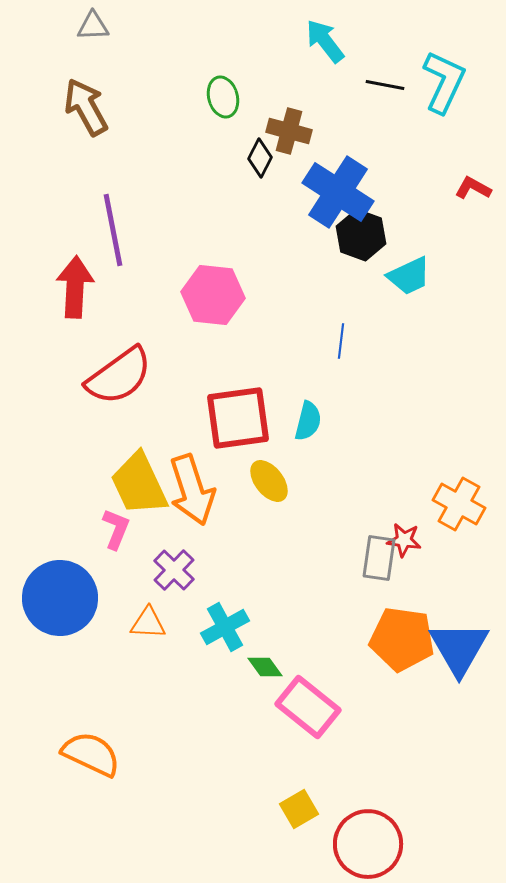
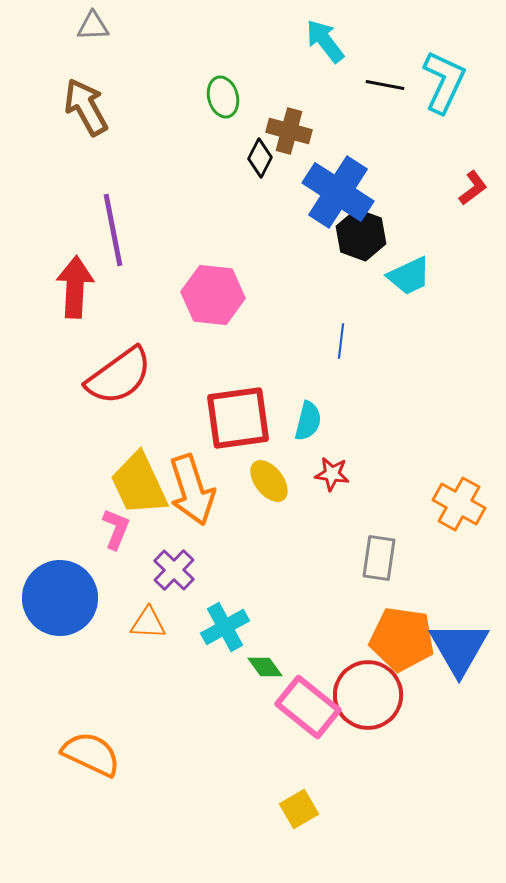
red L-shape: rotated 114 degrees clockwise
red star: moved 72 px left, 66 px up
red circle: moved 149 px up
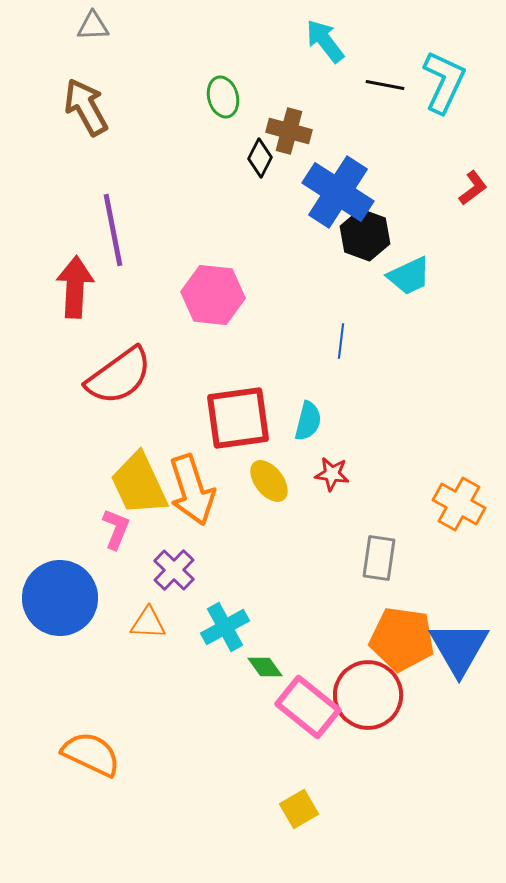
black hexagon: moved 4 px right
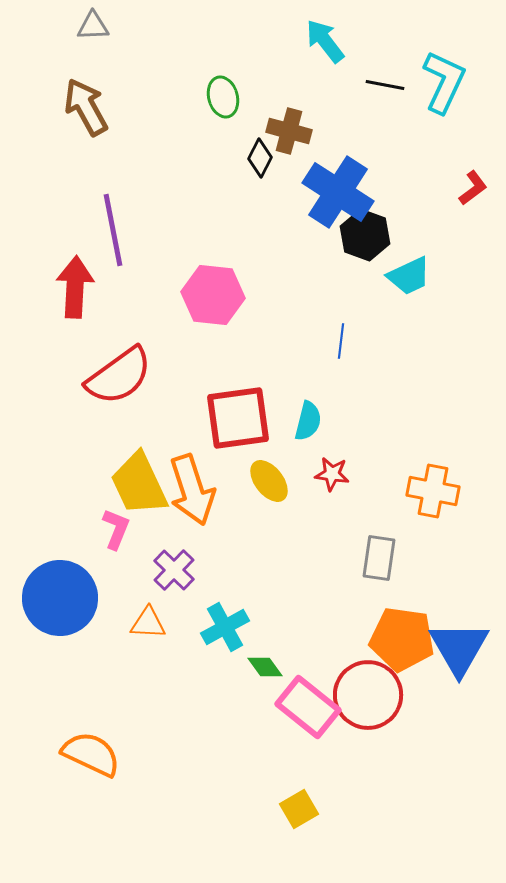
orange cross: moved 26 px left, 13 px up; rotated 18 degrees counterclockwise
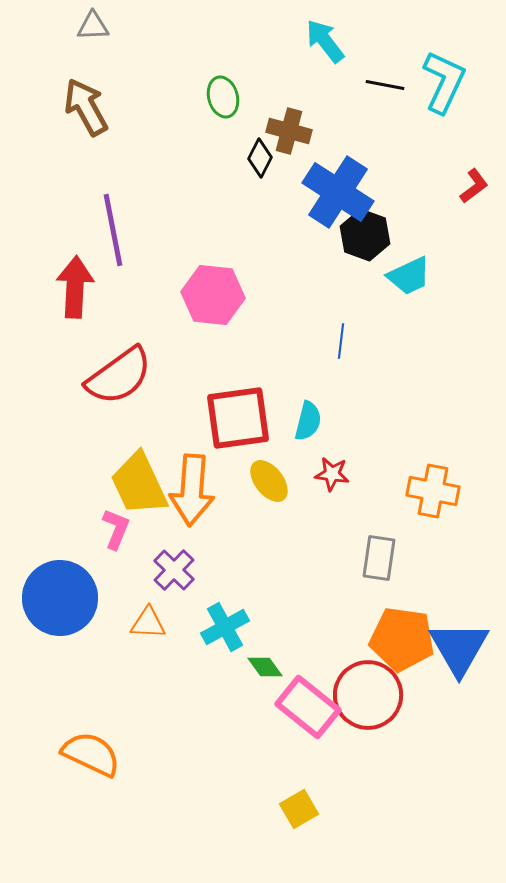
red L-shape: moved 1 px right, 2 px up
orange arrow: rotated 22 degrees clockwise
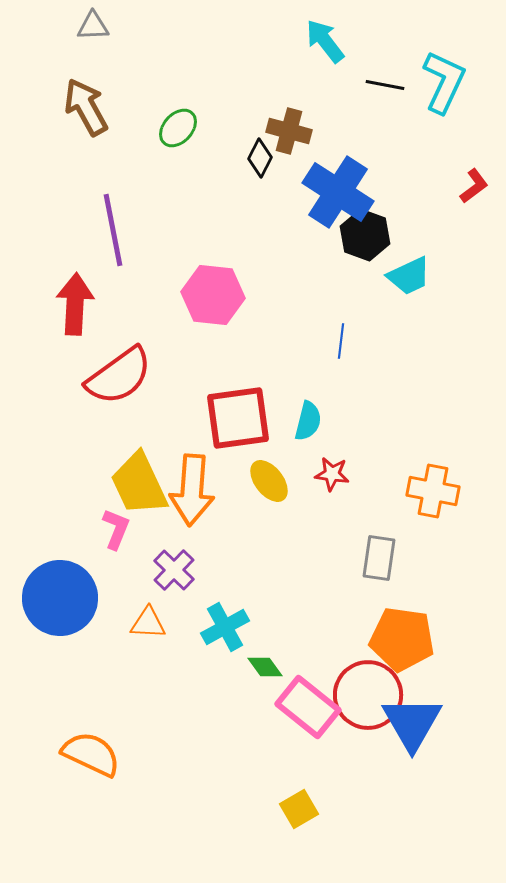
green ellipse: moved 45 px left, 31 px down; rotated 57 degrees clockwise
red arrow: moved 17 px down
blue triangle: moved 47 px left, 75 px down
